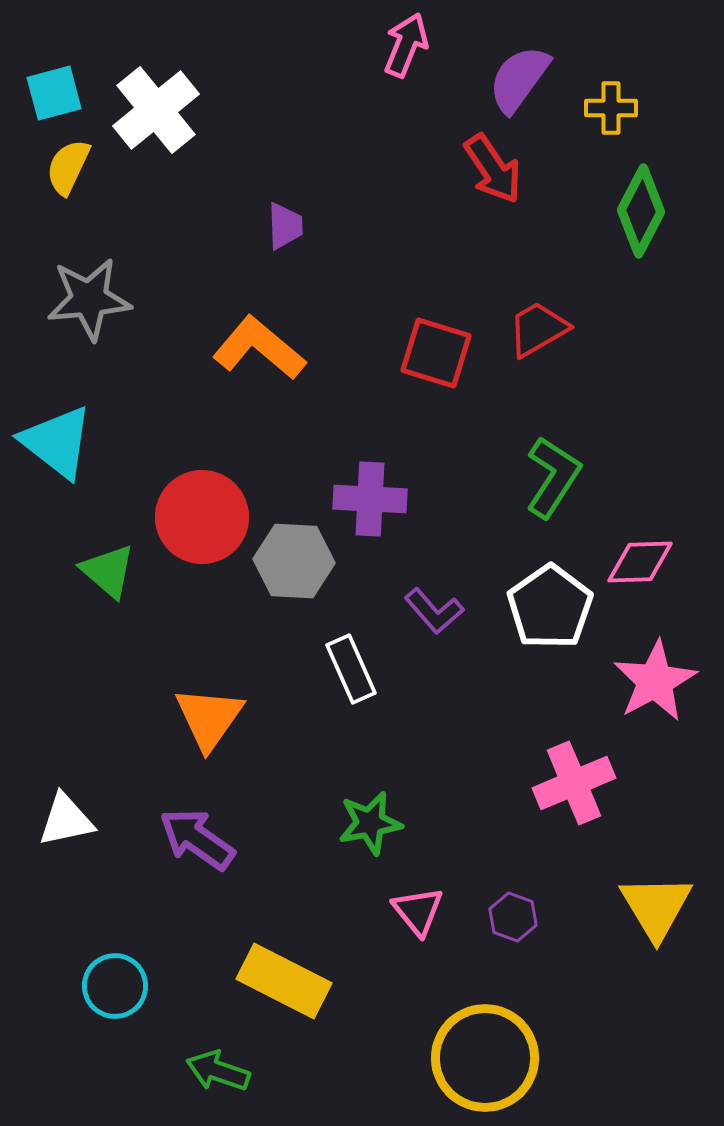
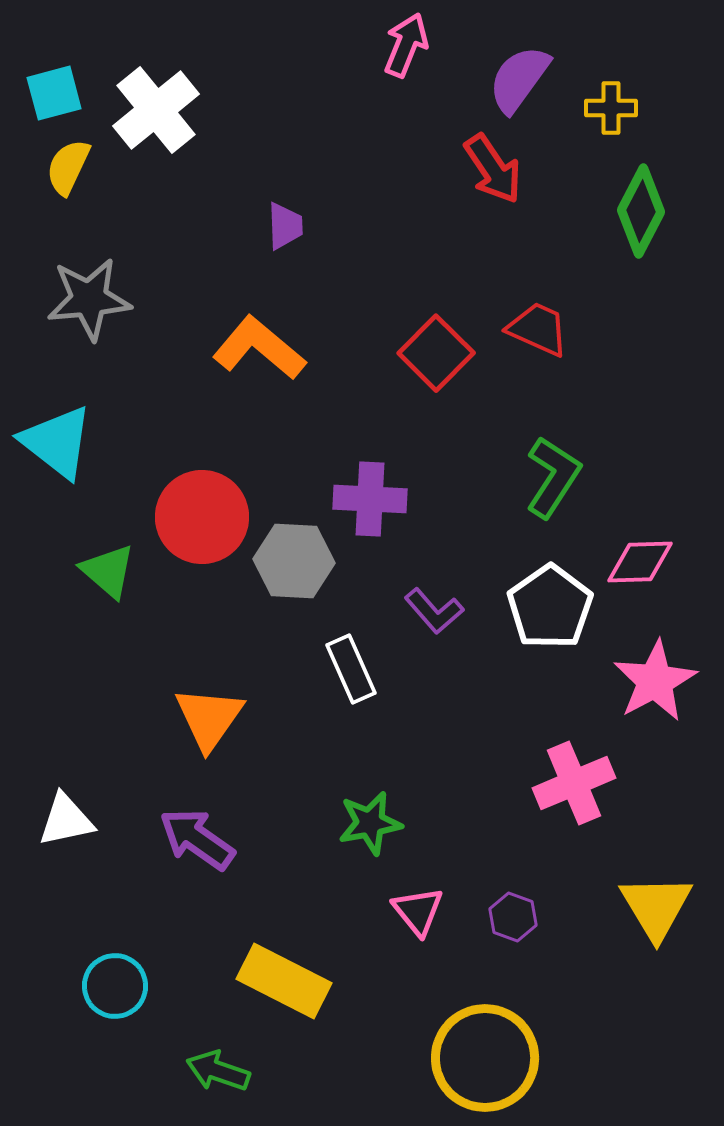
red trapezoid: rotated 54 degrees clockwise
red square: rotated 28 degrees clockwise
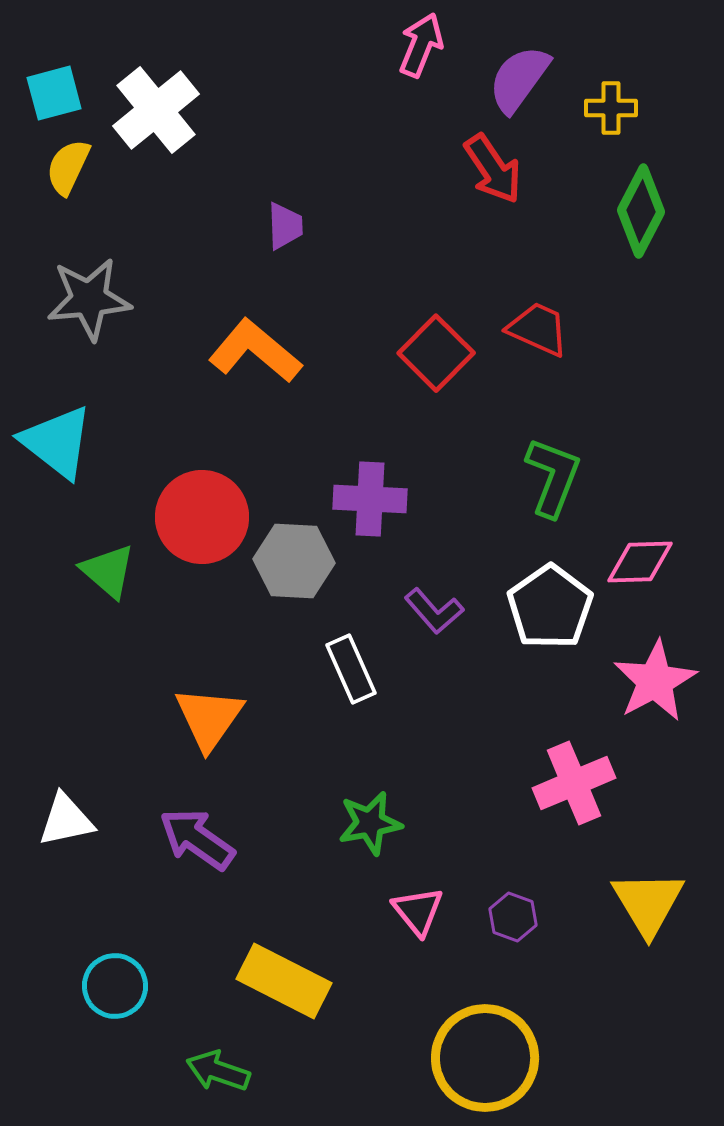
pink arrow: moved 15 px right
orange L-shape: moved 4 px left, 3 px down
green L-shape: rotated 12 degrees counterclockwise
yellow triangle: moved 8 px left, 4 px up
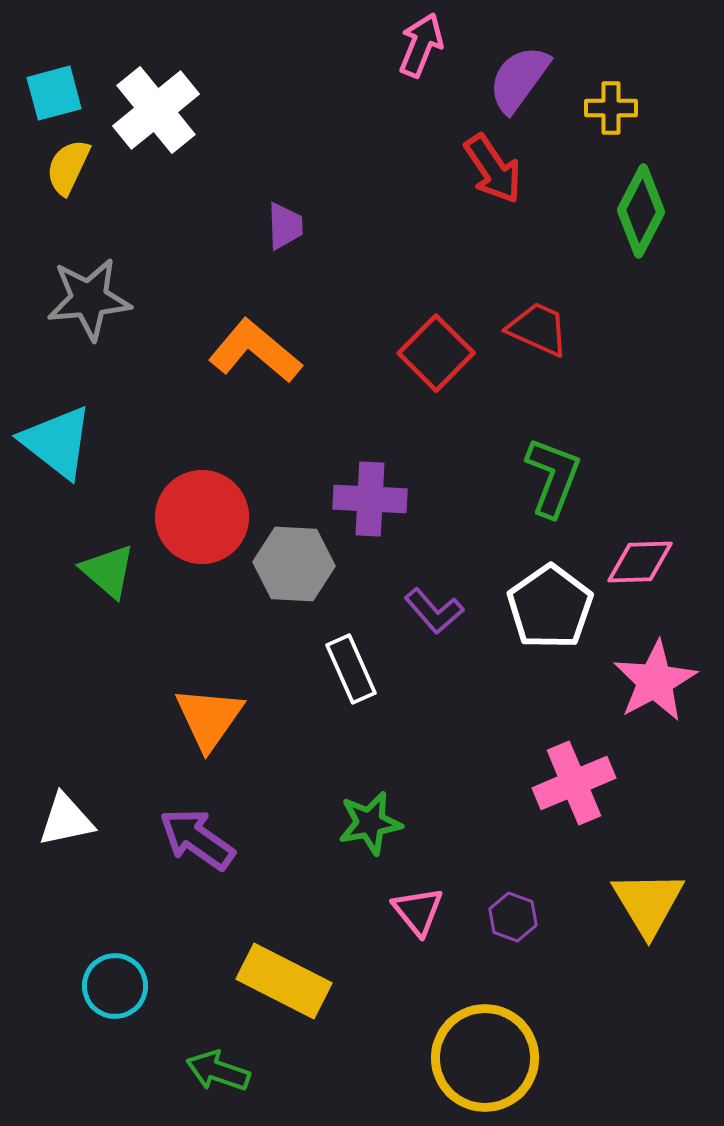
gray hexagon: moved 3 px down
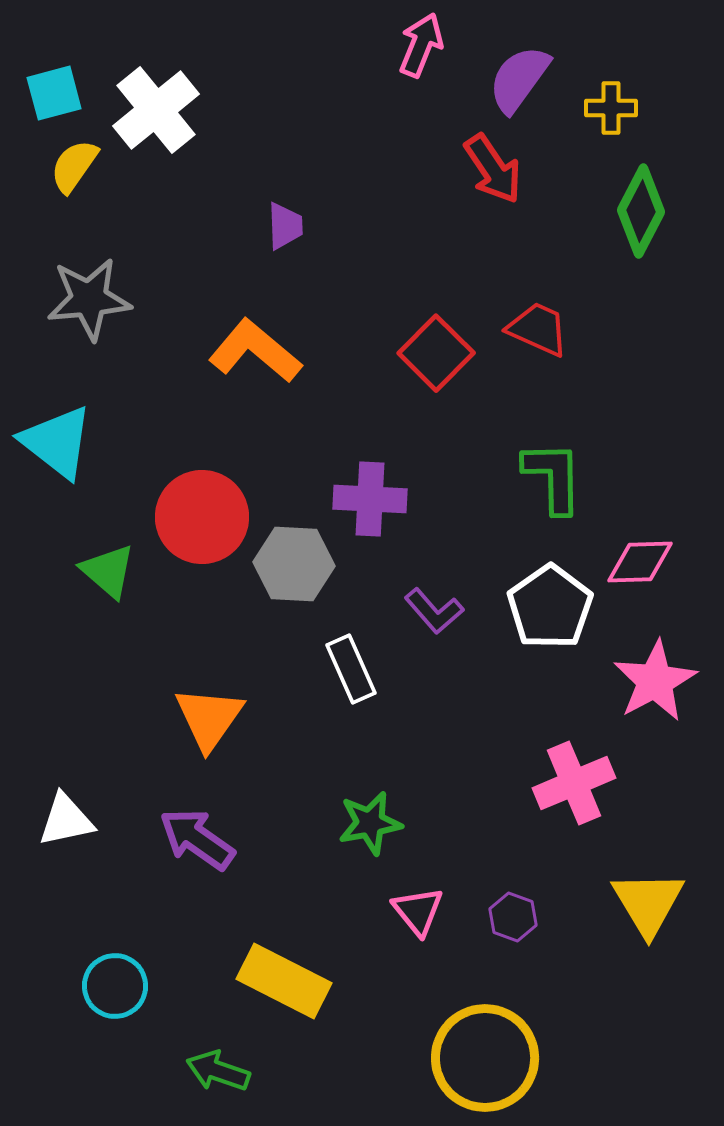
yellow semicircle: moved 6 px right, 1 px up; rotated 10 degrees clockwise
green L-shape: rotated 22 degrees counterclockwise
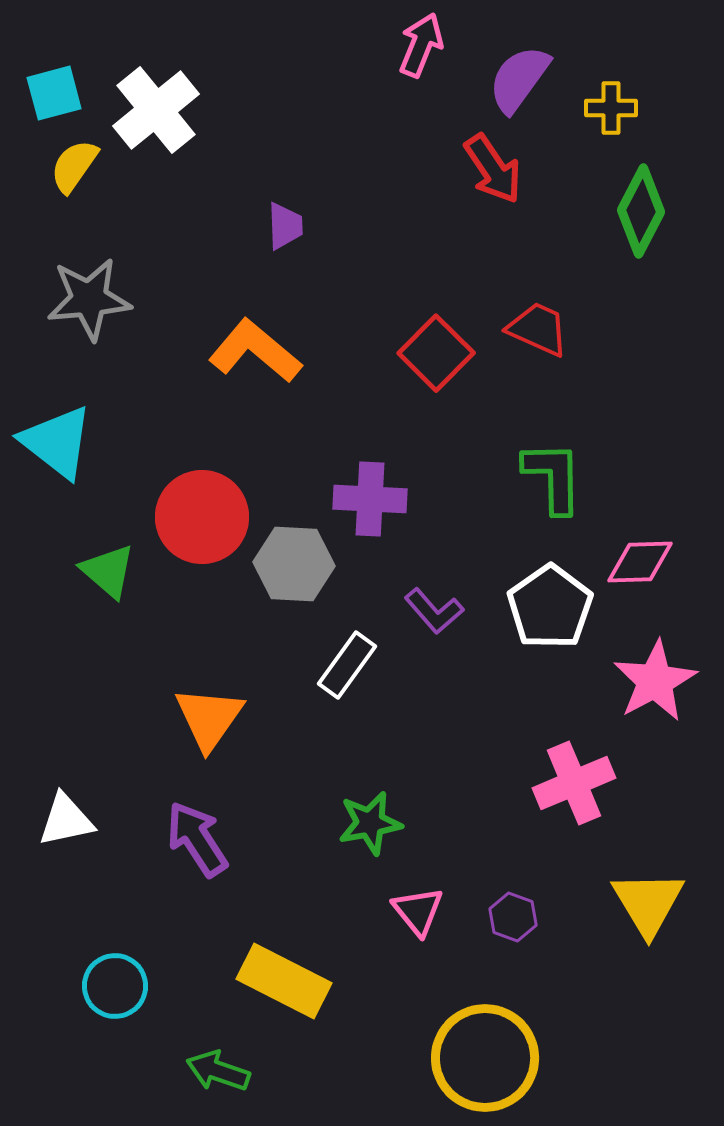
white rectangle: moved 4 px left, 4 px up; rotated 60 degrees clockwise
purple arrow: rotated 22 degrees clockwise
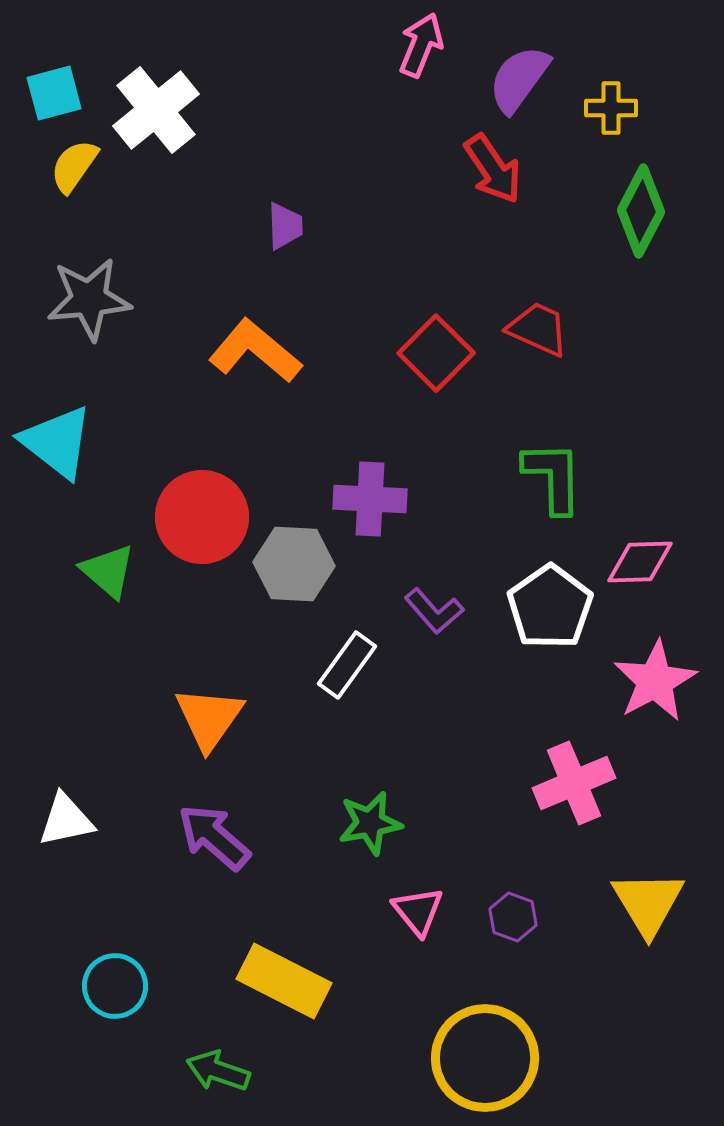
purple arrow: moved 17 px right, 2 px up; rotated 16 degrees counterclockwise
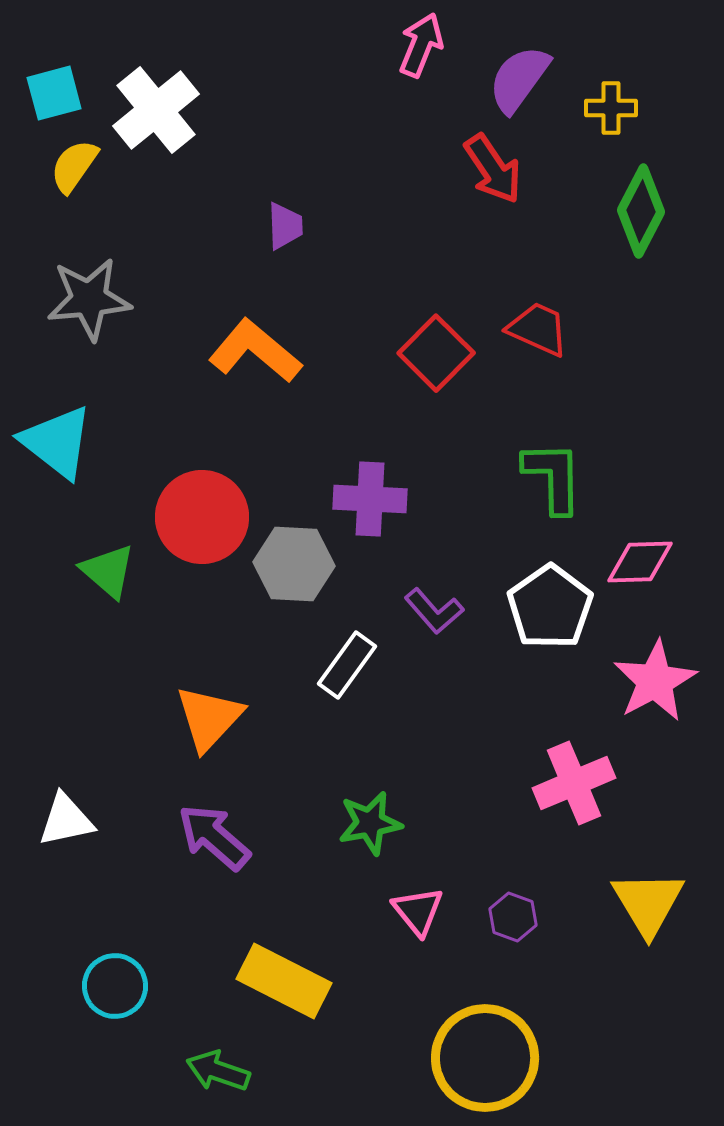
orange triangle: rotated 8 degrees clockwise
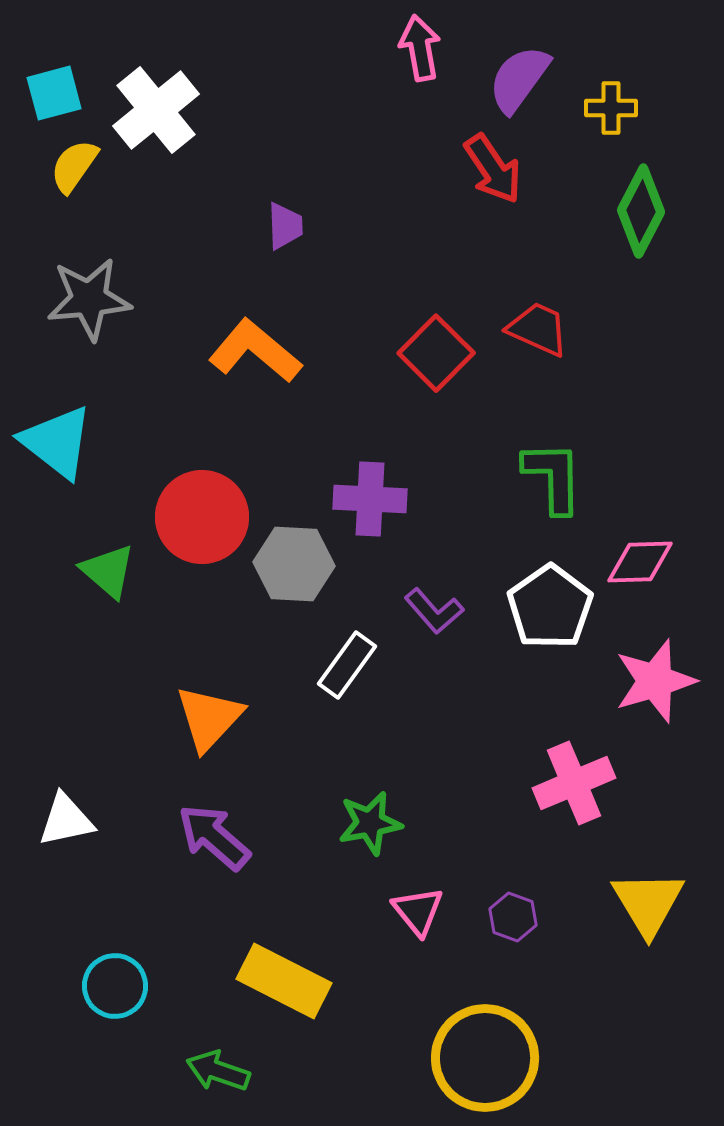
pink arrow: moved 1 px left, 3 px down; rotated 32 degrees counterclockwise
pink star: rotated 12 degrees clockwise
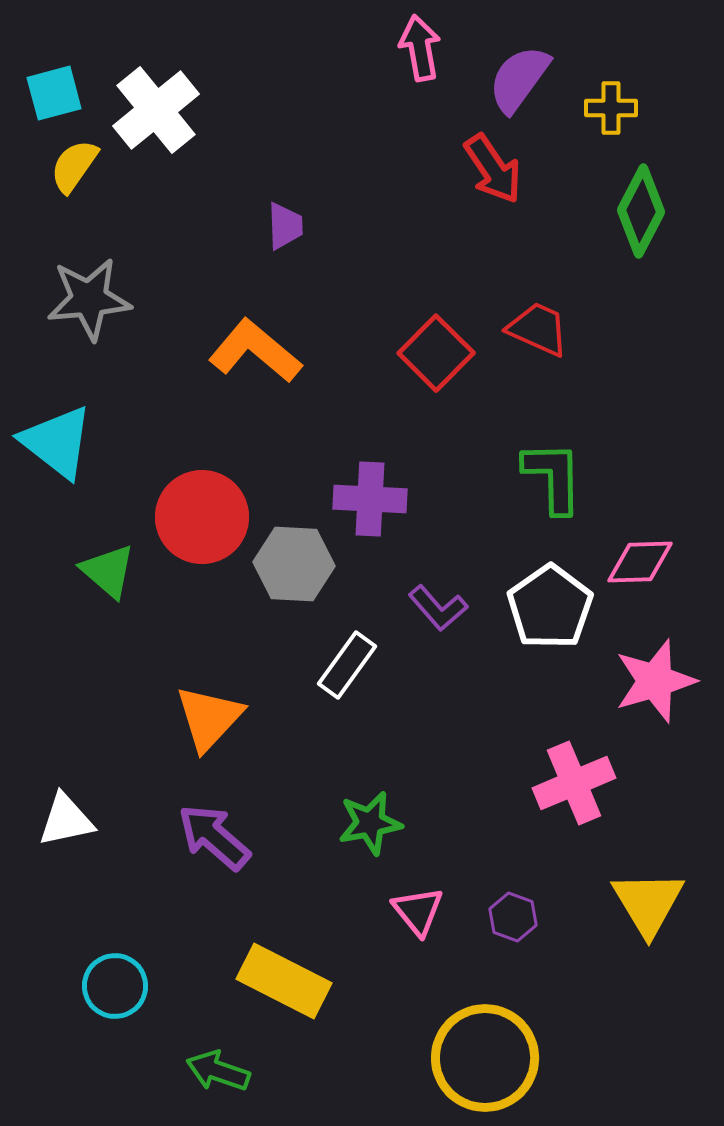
purple L-shape: moved 4 px right, 3 px up
